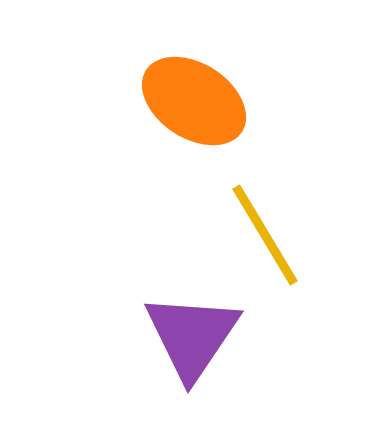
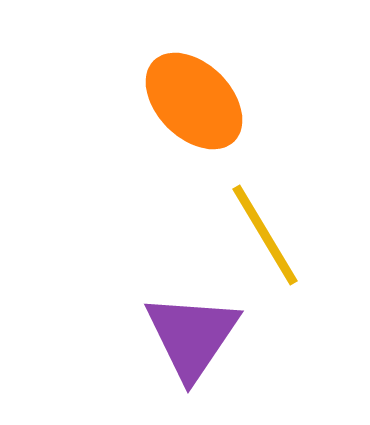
orange ellipse: rotated 12 degrees clockwise
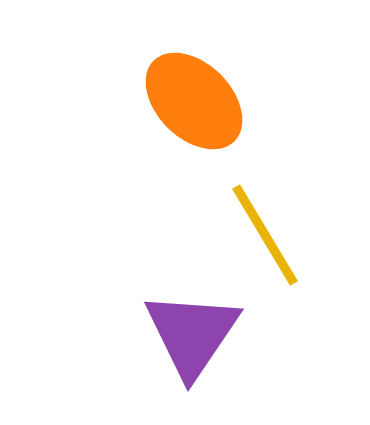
purple triangle: moved 2 px up
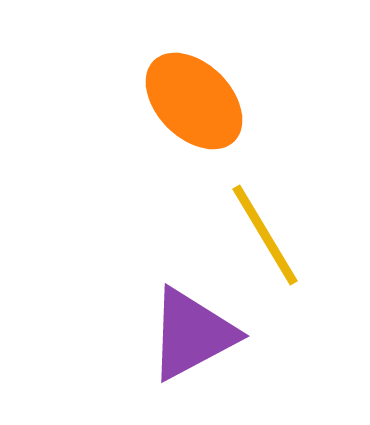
purple triangle: rotated 28 degrees clockwise
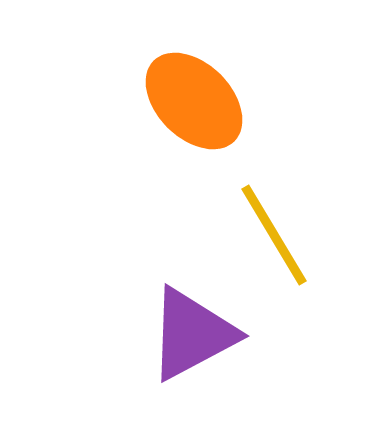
yellow line: moved 9 px right
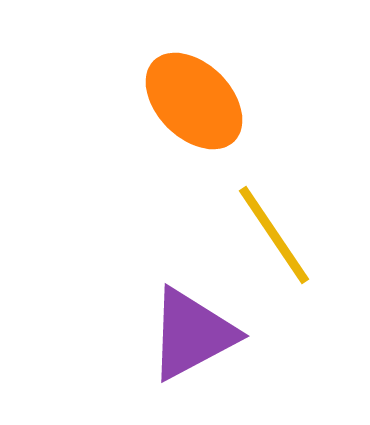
yellow line: rotated 3 degrees counterclockwise
